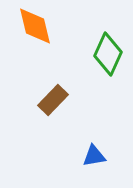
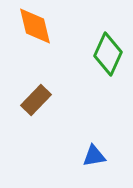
brown rectangle: moved 17 px left
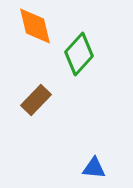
green diamond: moved 29 px left; rotated 18 degrees clockwise
blue triangle: moved 12 px down; rotated 15 degrees clockwise
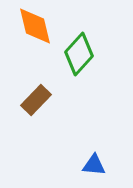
blue triangle: moved 3 px up
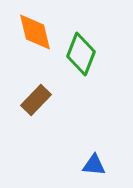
orange diamond: moved 6 px down
green diamond: moved 2 px right; rotated 21 degrees counterclockwise
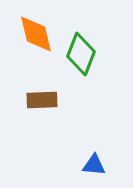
orange diamond: moved 1 px right, 2 px down
brown rectangle: moved 6 px right; rotated 44 degrees clockwise
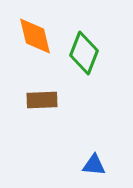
orange diamond: moved 1 px left, 2 px down
green diamond: moved 3 px right, 1 px up
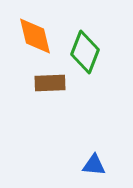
green diamond: moved 1 px right, 1 px up
brown rectangle: moved 8 px right, 17 px up
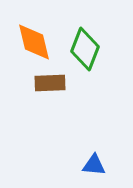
orange diamond: moved 1 px left, 6 px down
green diamond: moved 3 px up
